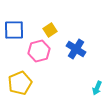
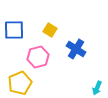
yellow square: rotated 24 degrees counterclockwise
pink hexagon: moved 1 px left, 6 px down
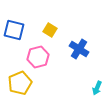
blue square: rotated 15 degrees clockwise
blue cross: moved 3 px right
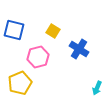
yellow square: moved 3 px right, 1 px down
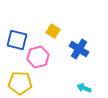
blue square: moved 3 px right, 10 px down
yellow pentagon: rotated 25 degrees clockwise
cyan arrow: moved 13 px left; rotated 88 degrees clockwise
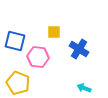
yellow square: moved 1 px right, 1 px down; rotated 32 degrees counterclockwise
blue square: moved 2 px left, 1 px down
pink hexagon: rotated 20 degrees clockwise
yellow pentagon: moved 2 px left; rotated 20 degrees clockwise
